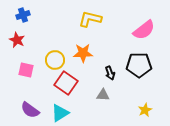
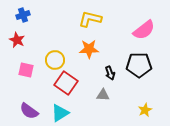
orange star: moved 6 px right, 4 px up
purple semicircle: moved 1 px left, 1 px down
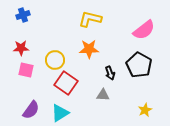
red star: moved 4 px right, 8 px down; rotated 28 degrees counterclockwise
black pentagon: rotated 30 degrees clockwise
purple semicircle: moved 2 px right, 1 px up; rotated 90 degrees counterclockwise
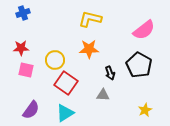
blue cross: moved 2 px up
cyan triangle: moved 5 px right
